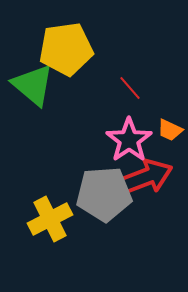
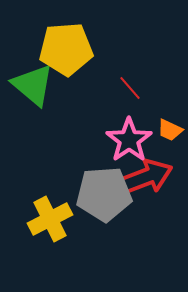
yellow pentagon: rotated 4 degrees clockwise
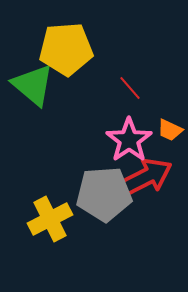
red arrow: rotated 6 degrees counterclockwise
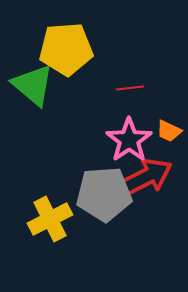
red line: rotated 56 degrees counterclockwise
orange trapezoid: moved 1 px left, 1 px down
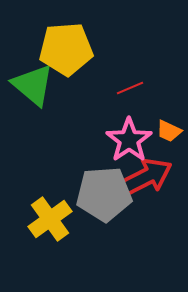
red line: rotated 16 degrees counterclockwise
yellow cross: rotated 9 degrees counterclockwise
